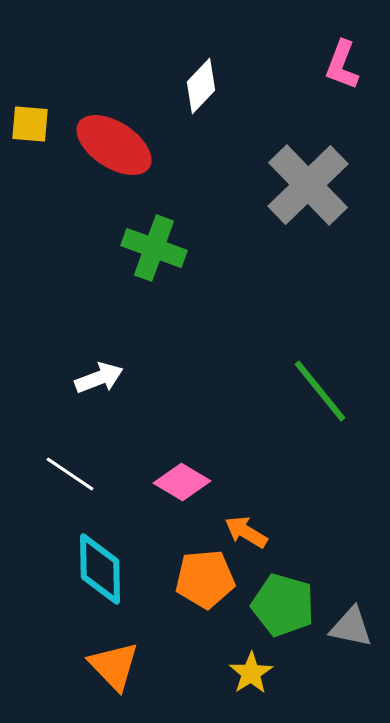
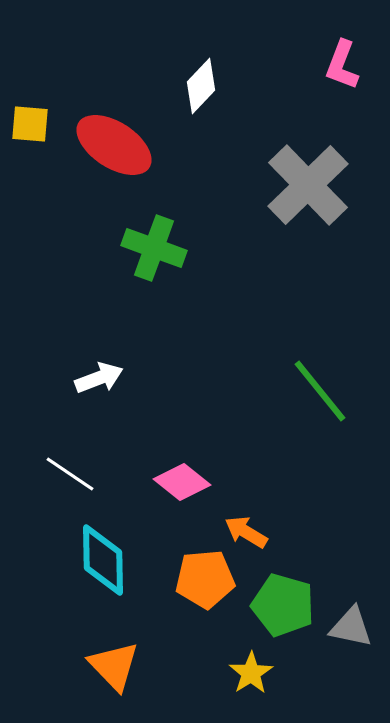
pink diamond: rotated 8 degrees clockwise
cyan diamond: moved 3 px right, 9 px up
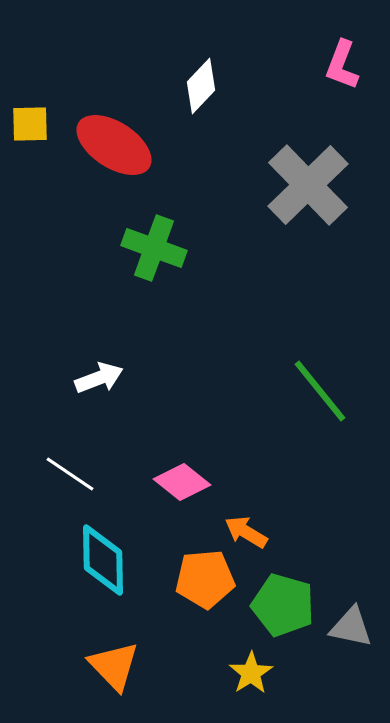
yellow square: rotated 6 degrees counterclockwise
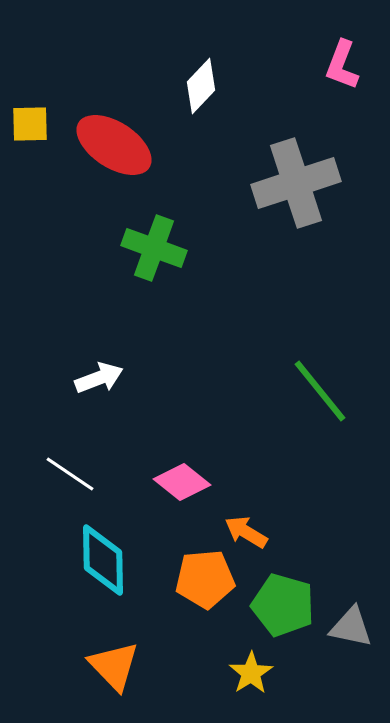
gray cross: moved 12 px left, 2 px up; rotated 26 degrees clockwise
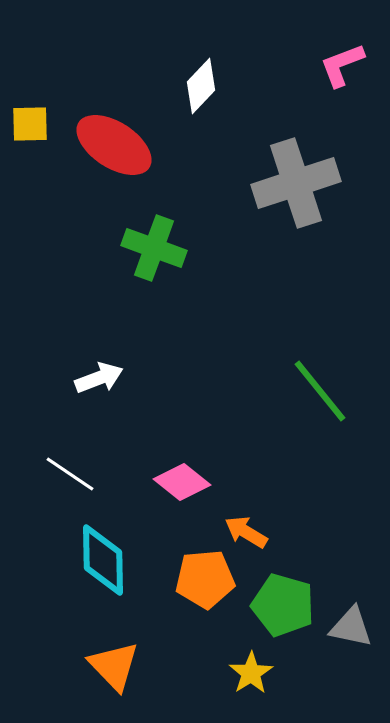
pink L-shape: rotated 48 degrees clockwise
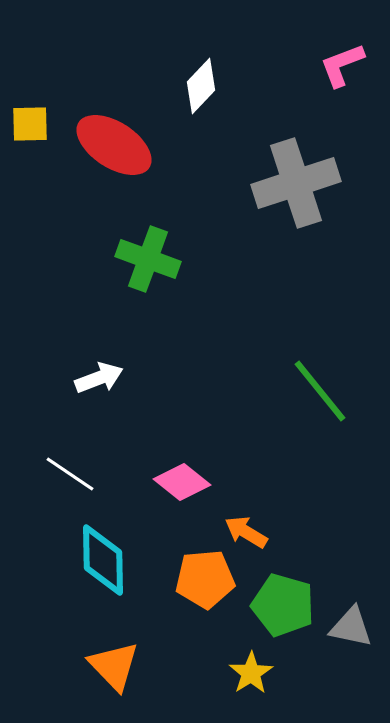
green cross: moved 6 px left, 11 px down
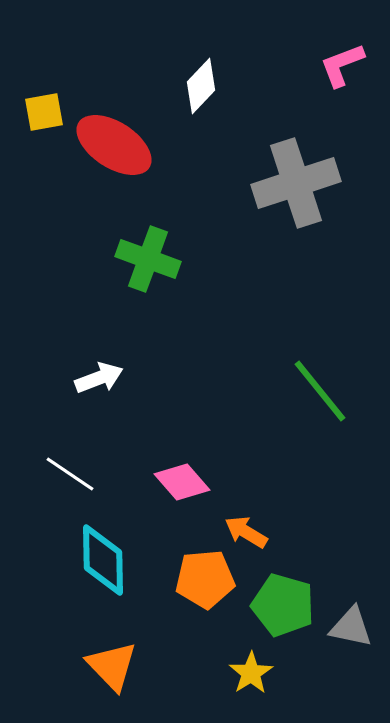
yellow square: moved 14 px right, 12 px up; rotated 9 degrees counterclockwise
pink diamond: rotated 10 degrees clockwise
orange triangle: moved 2 px left
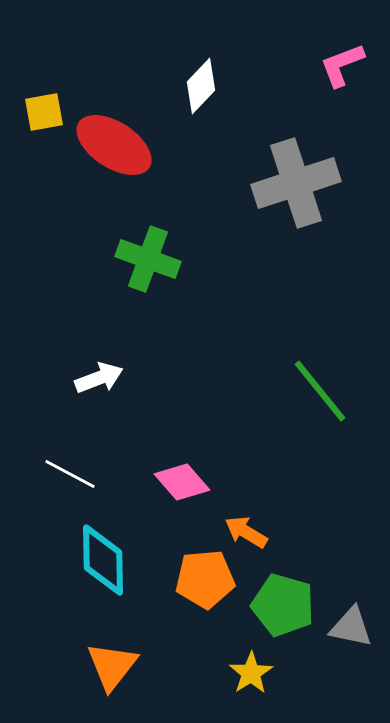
white line: rotated 6 degrees counterclockwise
orange triangle: rotated 22 degrees clockwise
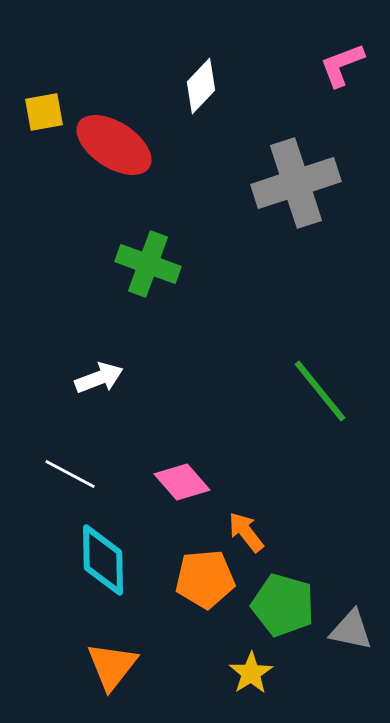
green cross: moved 5 px down
orange arrow: rotated 21 degrees clockwise
gray triangle: moved 3 px down
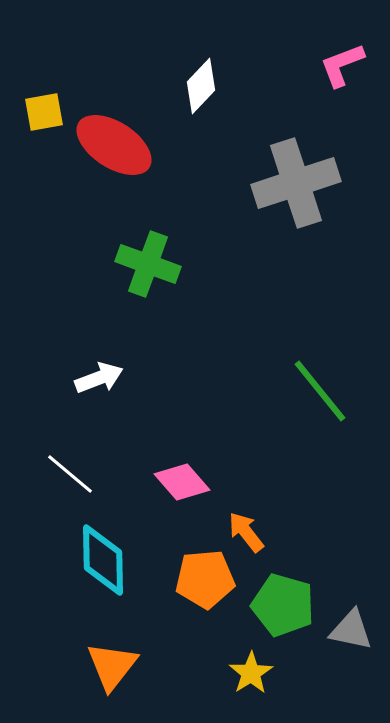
white line: rotated 12 degrees clockwise
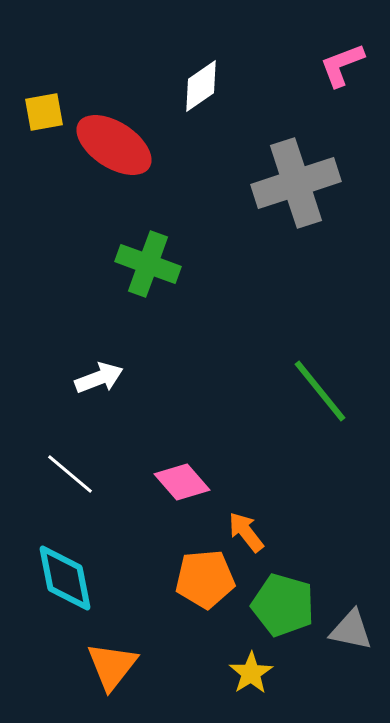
white diamond: rotated 12 degrees clockwise
cyan diamond: moved 38 px left, 18 px down; rotated 10 degrees counterclockwise
